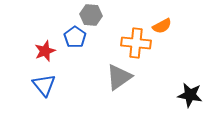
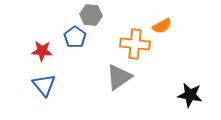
orange cross: moved 1 px left, 1 px down
red star: moved 3 px left; rotated 25 degrees clockwise
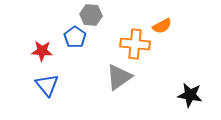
blue triangle: moved 3 px right
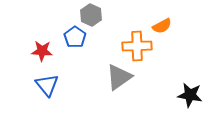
gray hexagon: rotated 20 degrees clockwise
orange cross: moved 2 px right, 2 px down; rotated 8 degrees counterclockwise
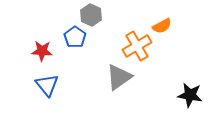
orange cross: rotated 28 degrees counterclockwise
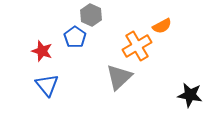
red star: rotated 15 degrees clockwise
gray triangle: rotated 8 degrees counterclockwise
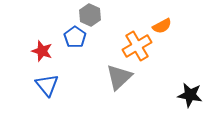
gray hexagon: moved 1 px left
